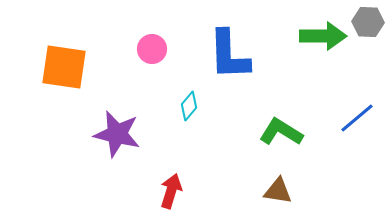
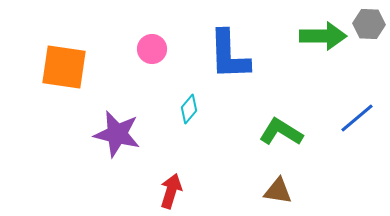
gray hexagon: moved 1 px right, 2 px down
cyan diamond: moved 3 px down
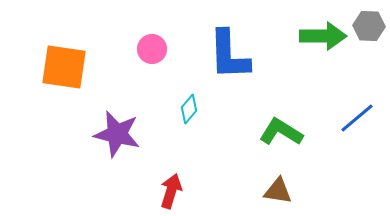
gray hexagon: moved 2 px down
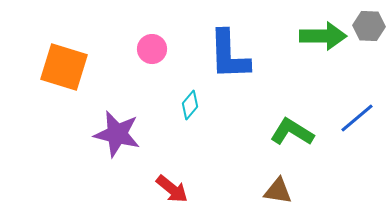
orange square: rotated 9 degrees clockwise
cyan diamond: moved 1 px right, 4 px up
green L-shape: moved 11 px right
red arrow: moved 1 px right, 2 px up; rotated 112 degrees clockwise
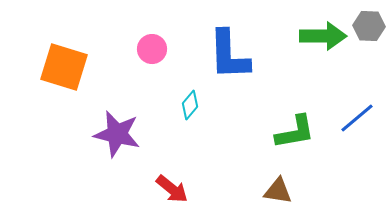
green L-shape: moved 3 px right; rotated 138 degrees clockwise
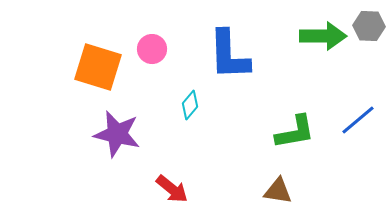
orange square: moved 34 px right
blue line: moved 1 px right, 2 px down
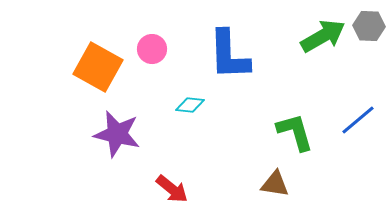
green arrow: rotated 30 degrees counterclockwise
orange square: rotated 12 degrees clockwise
cyan diamond: rotated 56 degrees clockwise
green L-shape: rotated 96 degrees counterclockwise
brown triangle: moved 3 px left, 7 px up
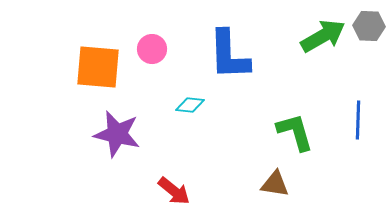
orange square: rotated 24 degrees counterclockwise
blue line: rotated 48 degrees counterclockwise
red arrow: moved 2 px right, 2 px down
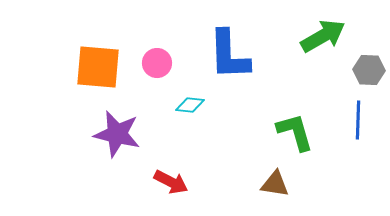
gray hexagon: moved 44 px down
pink circle: moved 5 px right, 14 px down
red arrow: moved 3 px left, 9 px up; rotated 12 degrees counterclockwise
